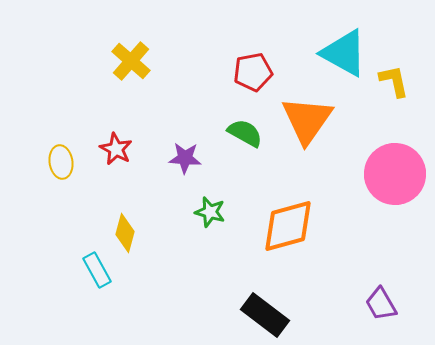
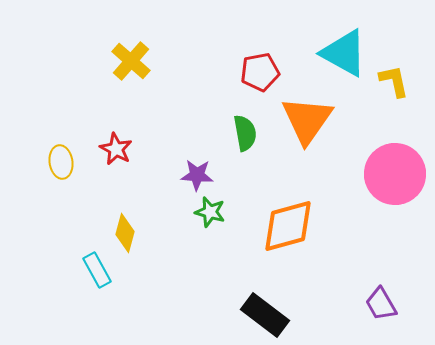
red pentagon: moved 7 px right
green semicircle: rotated 51 degrees clockwise
purple star: moved 12 px right, 17 px down
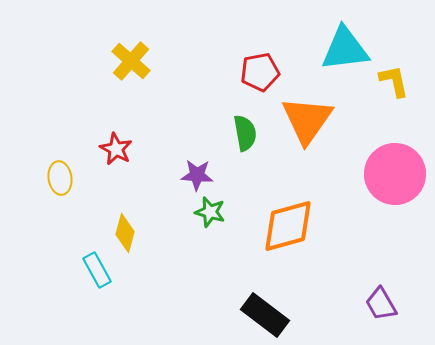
cyan triangle: moved 1 px right, 4 px up; rotated 36 degrees counterclockwise
yellow ellipse: moved 1 px left, 16 px down
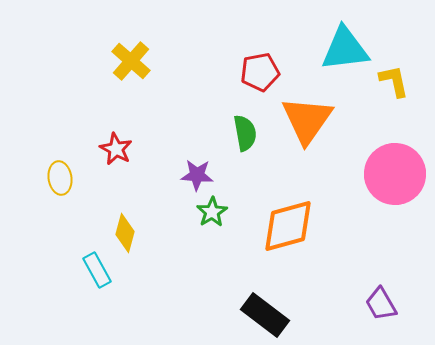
green star: moved 2 px right; rotated 24 degrees clockwise
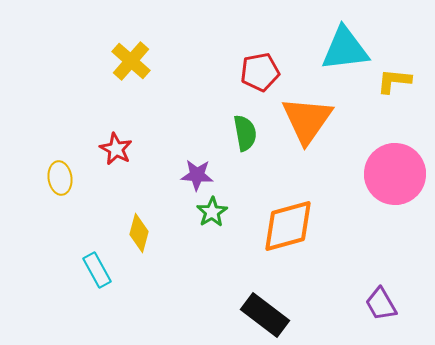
yellow L-shape: rotated 72 degrees counterclockwise
yellow diamond: moved 14 px right
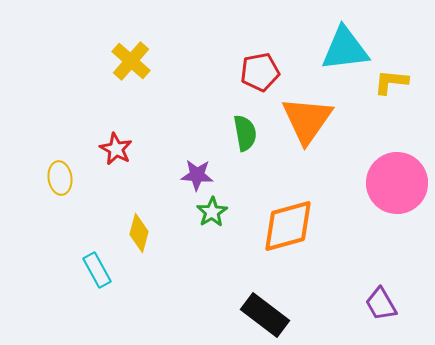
yellow L-shape: moved 3 px left, 1 px down
pink circle: moved 2 px right, 9 px down
